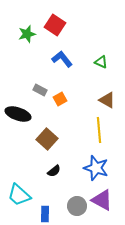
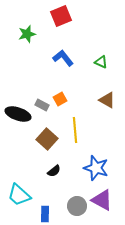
red square: moved 6 px right, 9 px up; rotated 35 degrees clockwise
blue L-shape: moved 1 px right, 1 px up
gray rectangle: moved 2 px right, 15 px down
yellow line: moved 24 px left
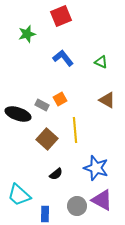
black semicircle: moved 2 px right, 3 px down
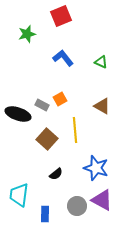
brown triangle: moved 5 px left, 6 px down
cyan trapezoid: rotated 55 degrees clockwise
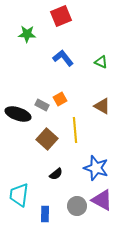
green star: rotated 18 degrees clockwise
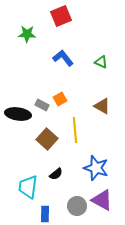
black ellipse: rotated 10 degrees counterclockwise
cyan trapezoid: moved 9 px right, 8 px up
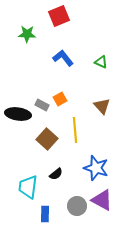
red square: moved 2 px left
brown triangle: rotated 18 degrees clockwise
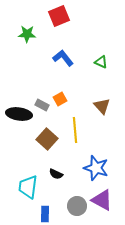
black ellipse: moved 1 px right
black semicircle: rotated 64 degrees clockwise
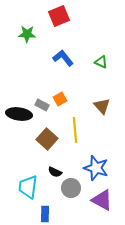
black semicircle: moved 1 px left, 2 px up
gray circle: moved 6 px left, 18 px up
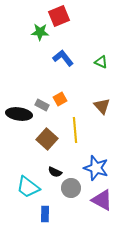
green star: moved 13 px right, 2 px up
cyan trapezoid: rotated 60 degrees counterclockwise
